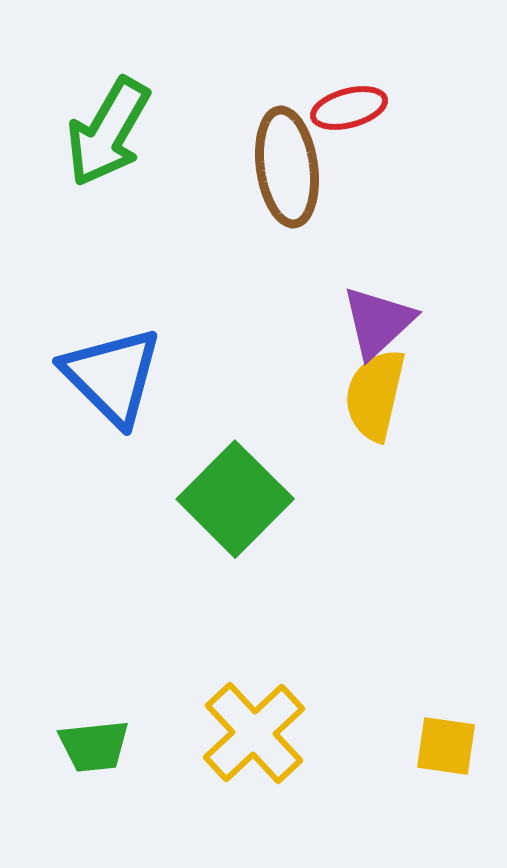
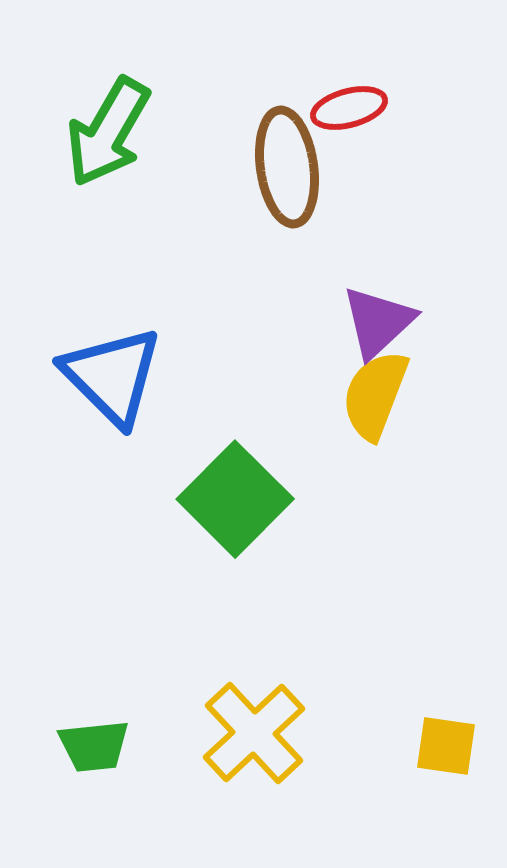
yellow semicircle: rotated 8 degrees clockwise
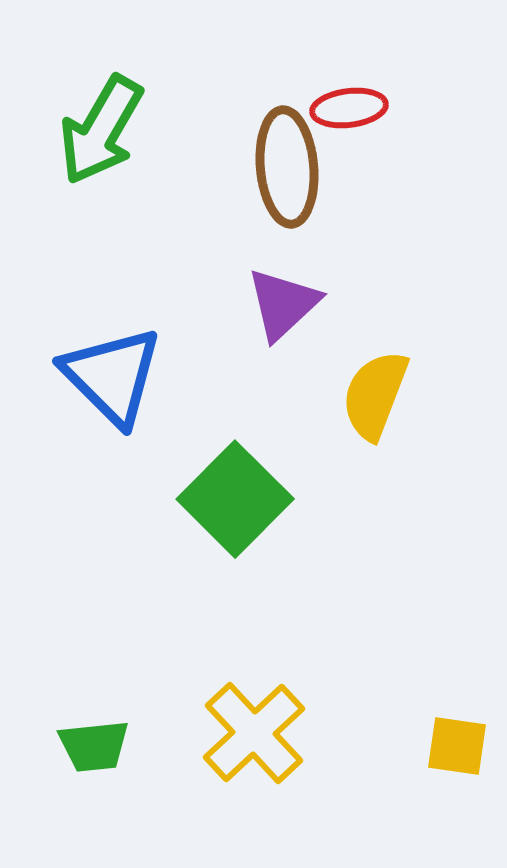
red ellipse: rotated 8 degrees clockwise
green arrow: moved 7 px left, 2 px up
brown ellipse: rotated 3 degrees clockwise
purple triangle: moved 95 px left, 18 px up
yellow square: moved 11 px right
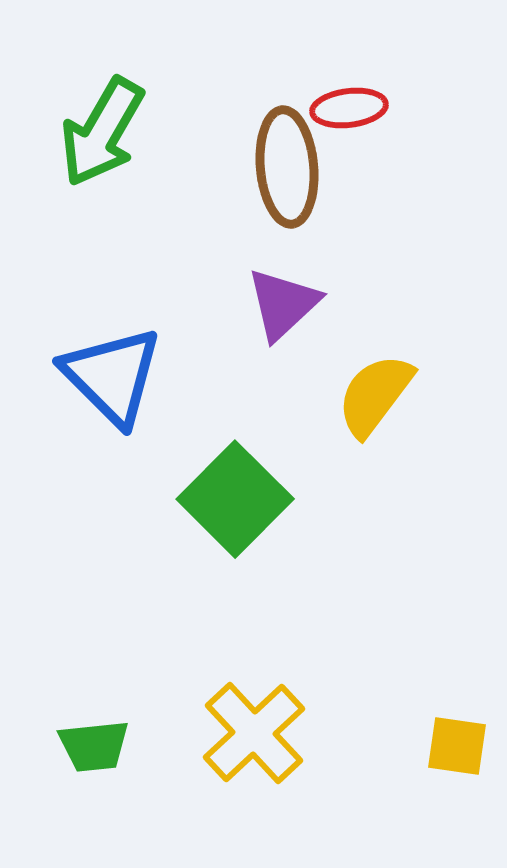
green arrow: moved 1 px right, 2 px down
yellow semicircle: rotated 16 degrees clockwise
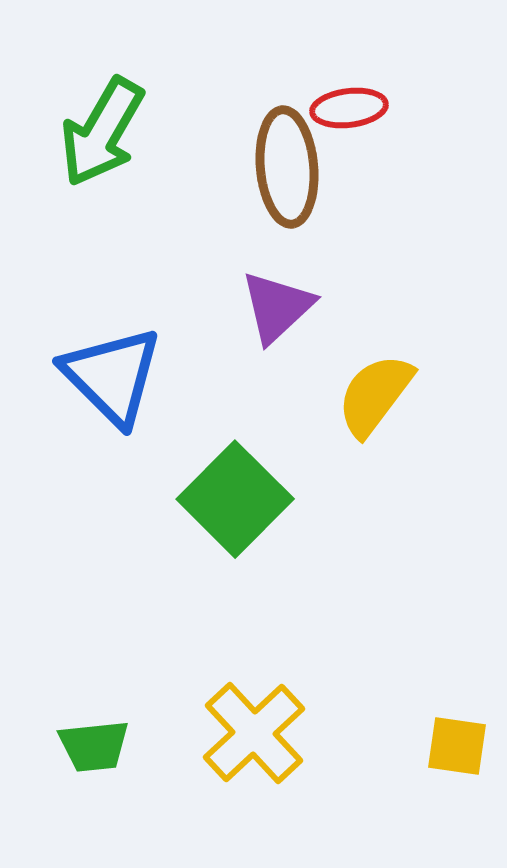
purple triangle: moved 6 px left, 3 px down
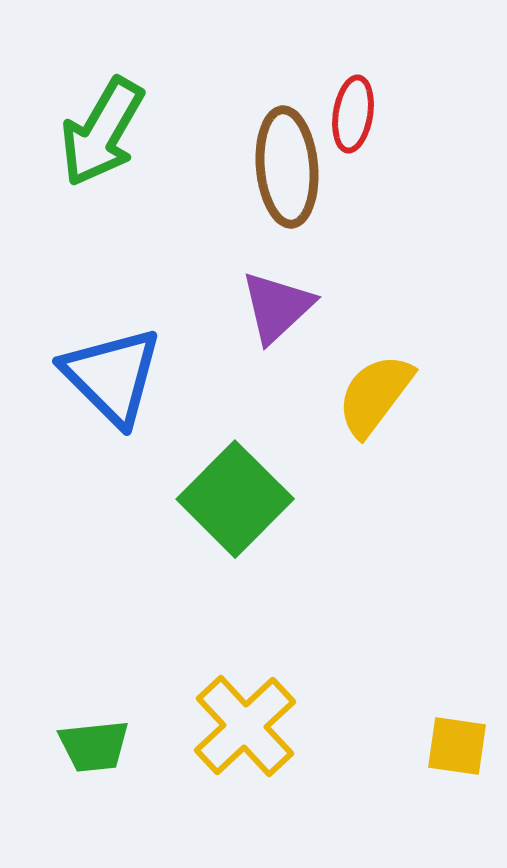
red ellipse: moved 4 px right, 6 px down; rotated 74 degrees counterclockwise
yellow cross: moved 9 px left, 7 px up
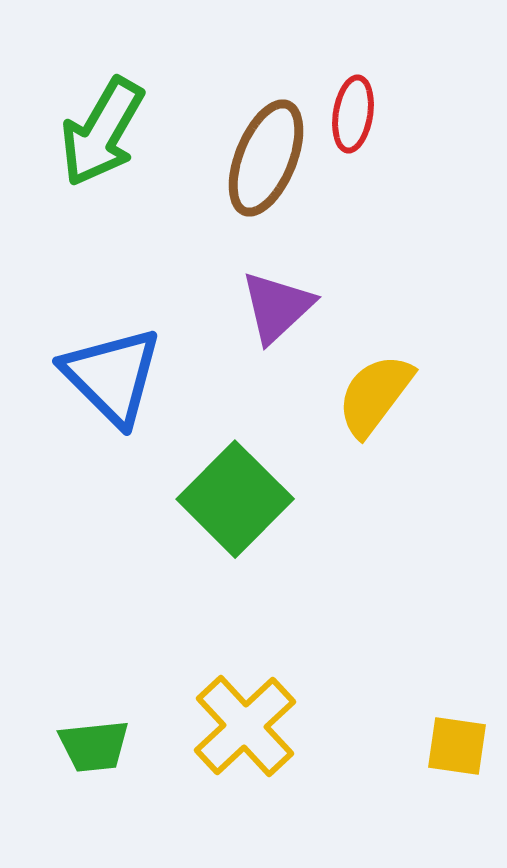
brown ellipse: moved 21 px left, 9 px up; rotated 27 degrees clockwise
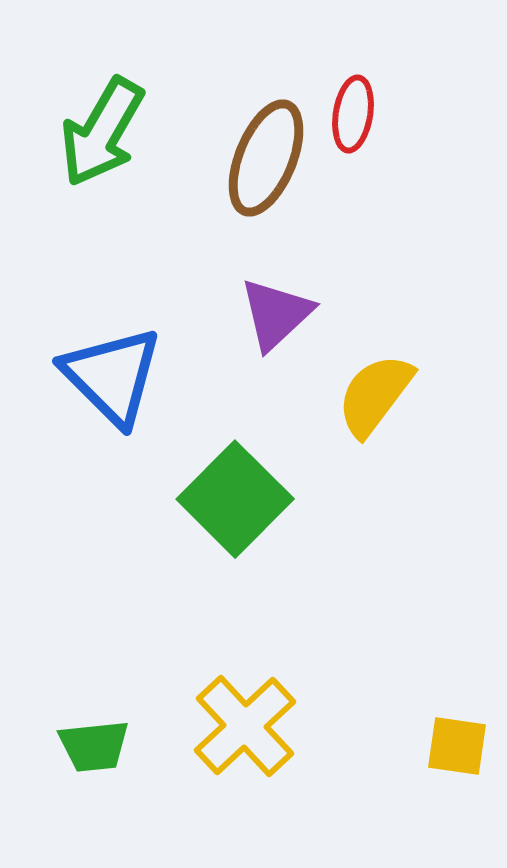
purple triangle: moved 1 px left, 7 px down
